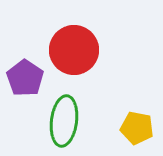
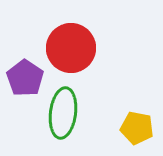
red circle: moved 3 px left, 2 px up
green ellipse: moved 1 px left, 8 px up
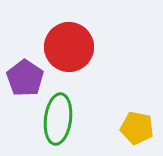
red circle: moved 2 px left, 1 px up
green ellipse: moved 5 px left, 6 px down
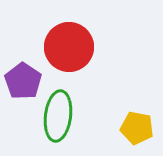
purple pentagon: moved 2 px left, 3 px down
green ellipse: moved 3 px up
